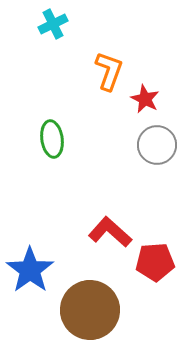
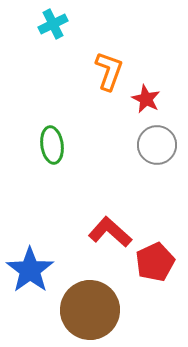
red star: moved 1 px right
green ellipse: moved 6 px down
red pentagon: rotated 21 degrees counterclockwise
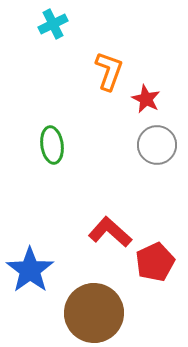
brown circle: moved 4 px right, 3 px down
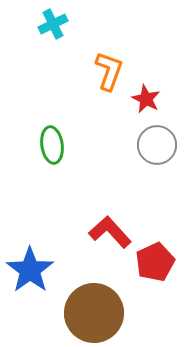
red L-shape: rotated 6 degrees clockwise
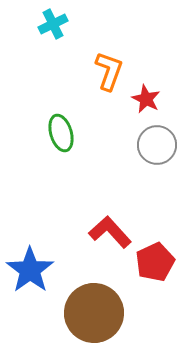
green ellipse: moved 9 px right, 12 px up; rotated 9 degrees counterclockwise
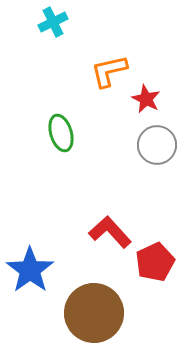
cyan cross: moved 2 px up
orange L-shape: rotated 123 degrees counterclockwise
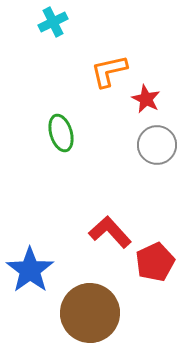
brown circle: moved 4 px left
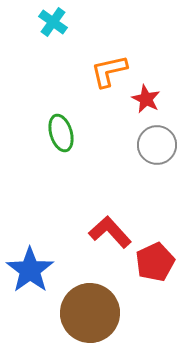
cyan cross: rotated 28 degrees counterclockwise
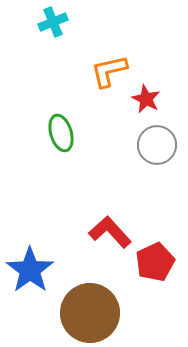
cyan cross: rotated 32 degrees clockwise
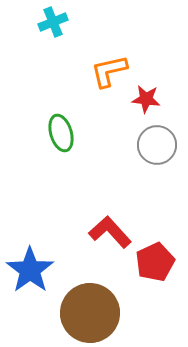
red star: rotated 20 degrees counterclockwise
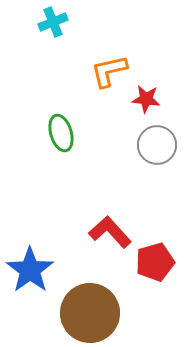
red pentagon: rotated 9 degrees clockwise
